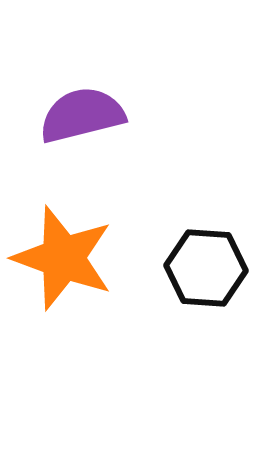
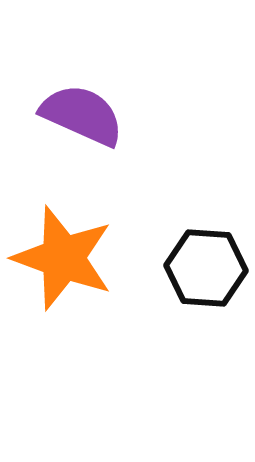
purple semicircle: rotated 38 degrees clockwise
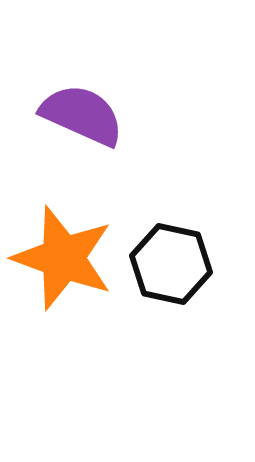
black hexagon: moved 35 px left, 4 px up; rotated 8 degrees clockwise
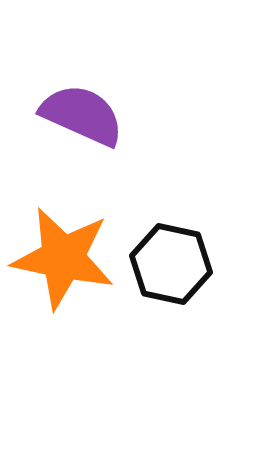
orange star: rotated 8 degrees counterclockwise
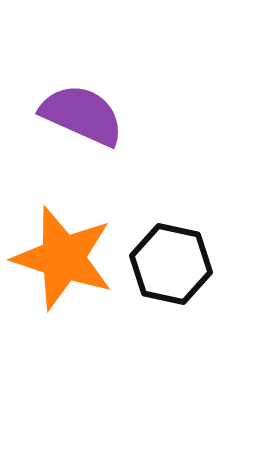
orange star: rotated 6 degrees clockwise
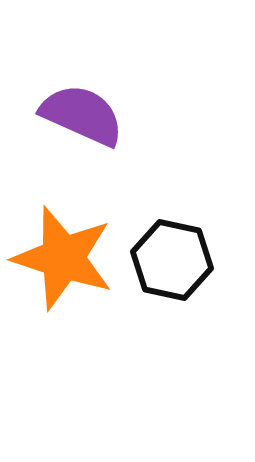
black hexagon: moved 1 px right, 4 px up
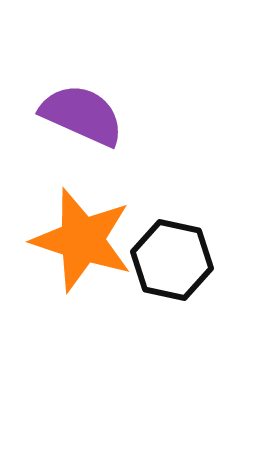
orange star: moved 19 px right, 18 px up
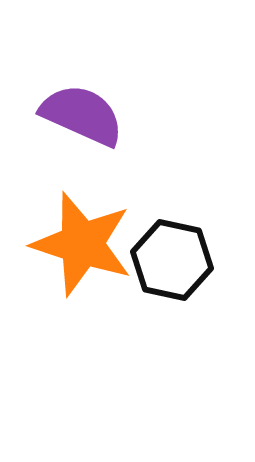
orange star: moved 4 px down
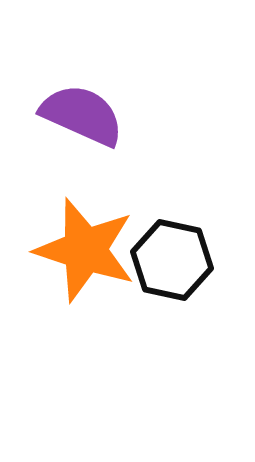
orange star: moved 3 px right, 6 px down
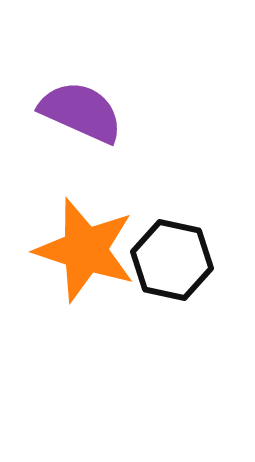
purple semicircle: moved 1 px left, 3 px up
